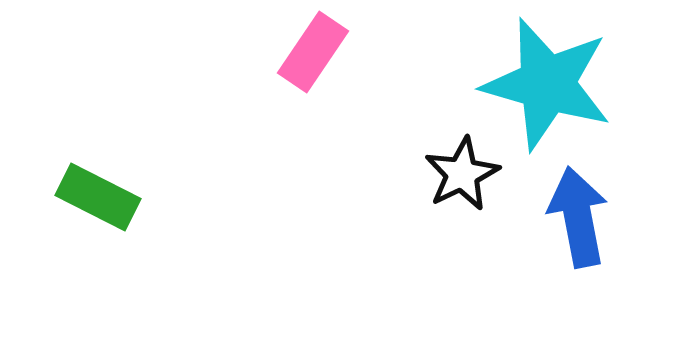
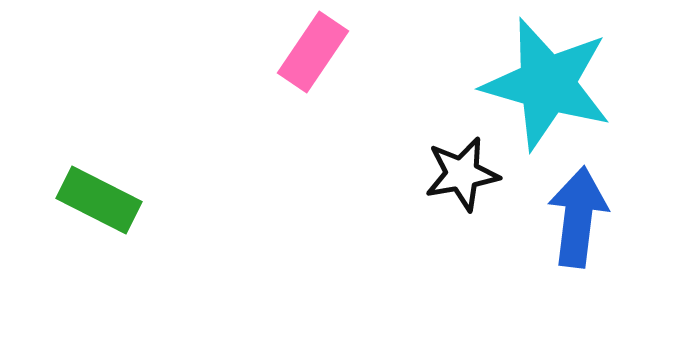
black star: rotated 16 degrees clockwise
green rectangle: moved 1 px right, 3 px down
blue arrow: rotated 18 degrees clockwise
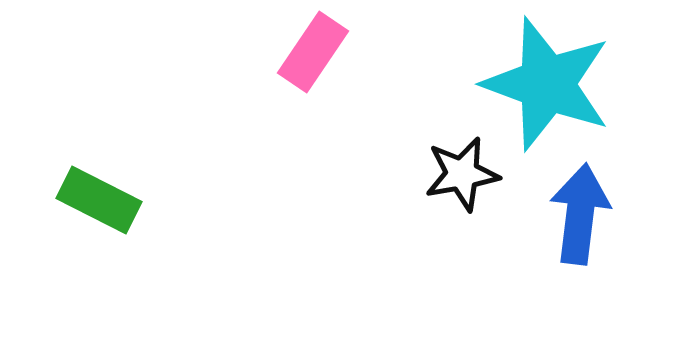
cyan star: rotated 4 degrees clockwise
blue arrow: moved 2 px right, 3 px up
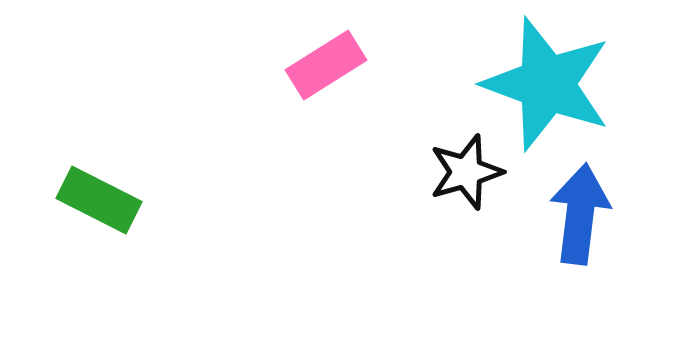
pink rectangle: moved 13 px right, 13 px down; rotated 24 degrees clockwise
black star: moved 4 px right, 2 px up; rotated 6 degrees counterclockwise
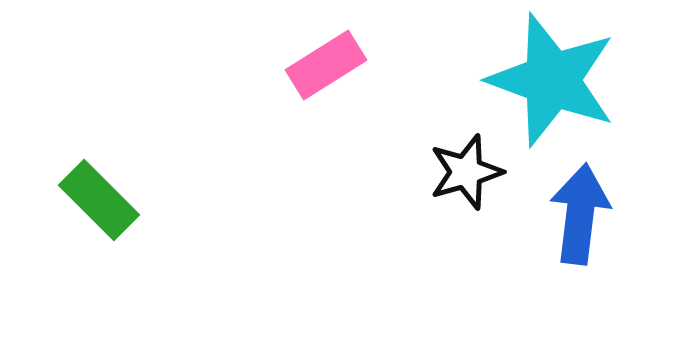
cyan star: moved 5 px right, 4 px up
green rectangle: rotated 18 degrees clockwise
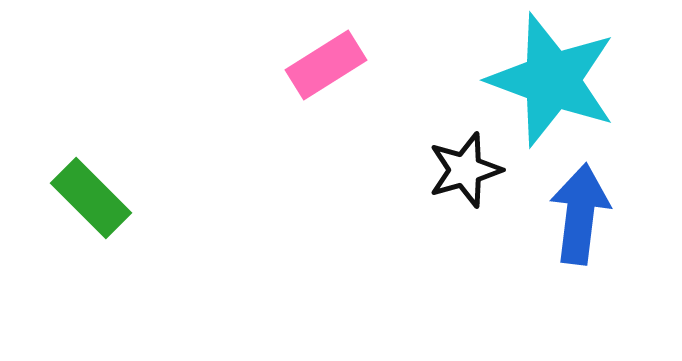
black star: moved 1 px left, 2 px up
green rectangle: moved 8 px left, 2 px up
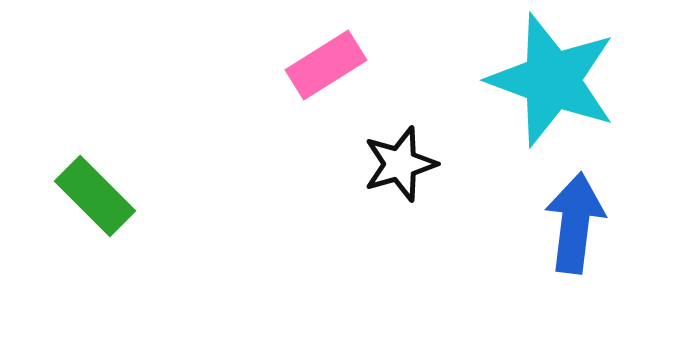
black star: moved 65 px left, 6 px up
green rectangle: moved 4 px right, 2 px up
blue arrow: moved 5 px left, 9 px down
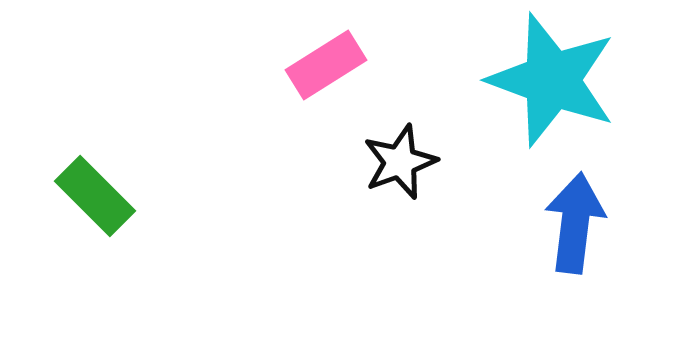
black star: moved 2 px up; rotated 4 degrees counterclockwise
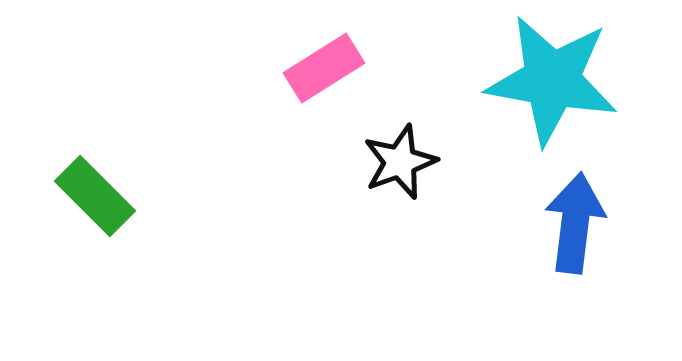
pink rectangle: moved 2 px left, 3 px down
cyan star: rotated 10 degrees counterclockwise
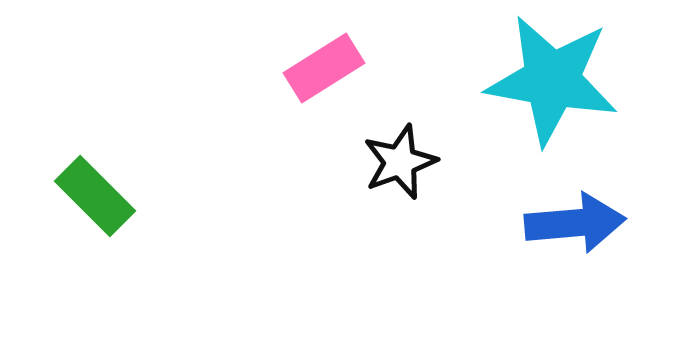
blue arrow: rotated 78 degrees clockwise
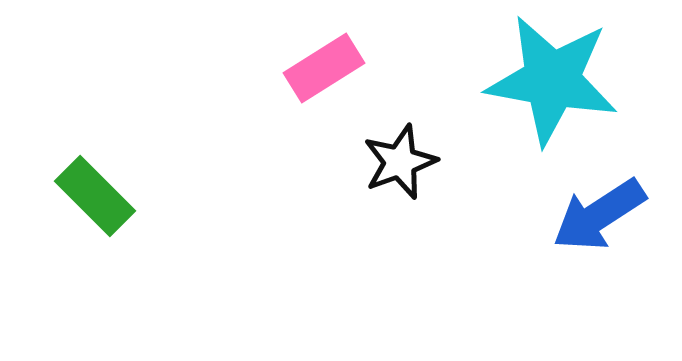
blue arrow: moved 24 px right, 8 px up; rotated 152 degrees clockwise
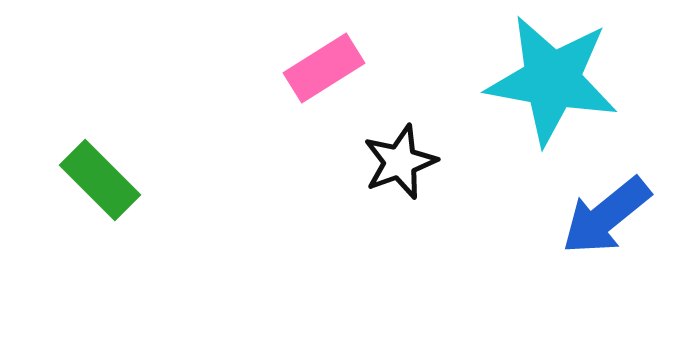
green rectangle: moved 5 px right, 16 px up
blue arrow: moved 7 px right, 1 px down; rotated 6 degrees counterclockwise
